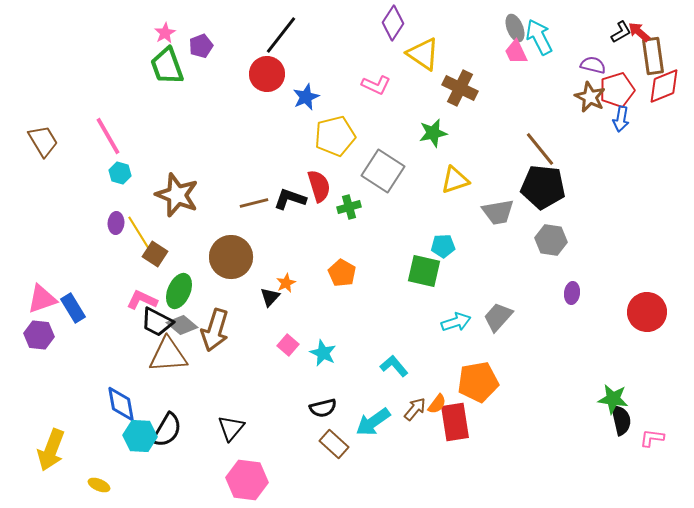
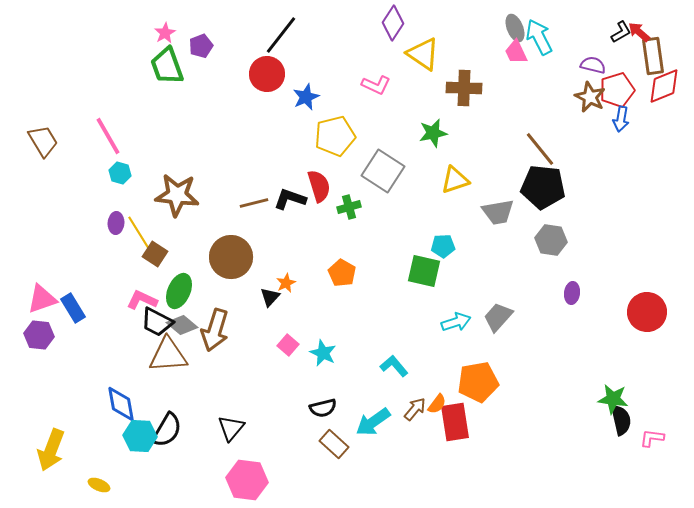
brown cross at (460, 88): moved 4 px right; rotated 24 degrees counterclockwise
brown star at (177, 195): rotated 15 degrees counterclockwise
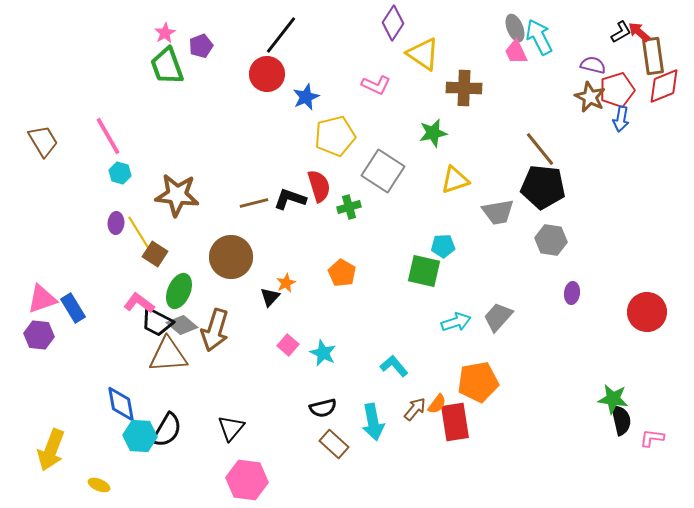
pink L-shape at (142, 300): moved 3 px left, 3 px down; rotated 12 degrees clockwise
cyan arrow at (373, 422): rotated 66 degrees counterclockwise
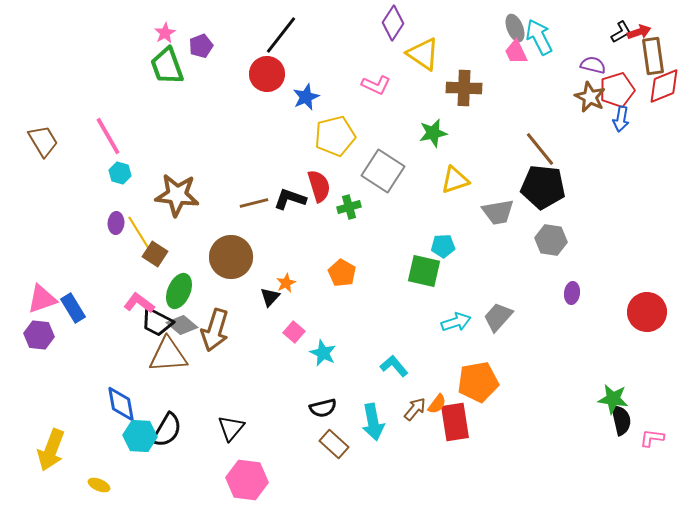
red arrow at (639, 32): rotated 120 degrees clockwise
pink square at (288, 345): moved 6 px right, 13 px up
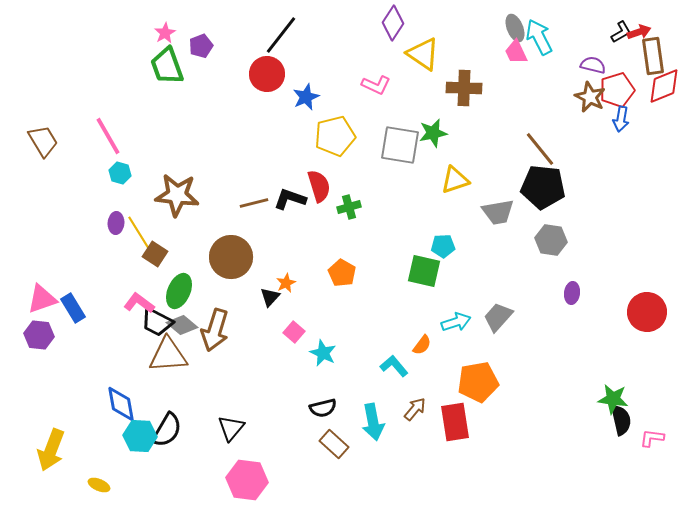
gray square at (383, 171): moved 17 px right, 26 px up; rotated 24 degrees counterclockwise
orange semicircle at (437, 404): moved 15 px left, 59 px up
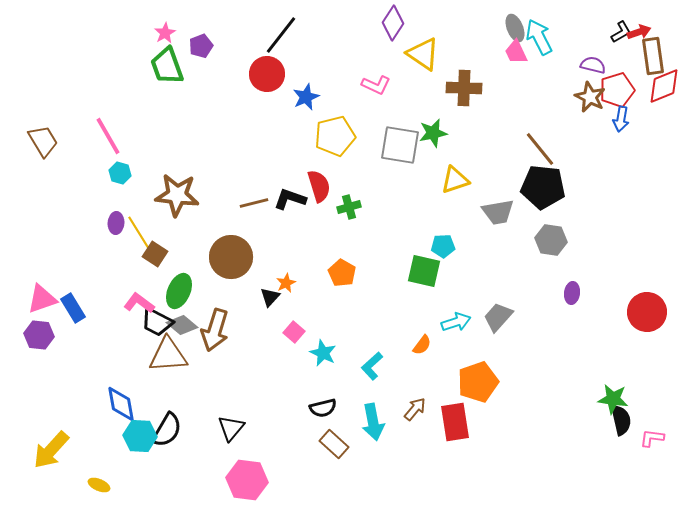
cyan L-shape at (394, 366): moved 22 px left; rotated 92 degrees counterclockwise
orange pentagon at (478, 382): rotated 9 degrees counterclockwise
yellow arrow at (51, 450): rotated 21 degrees clockwise
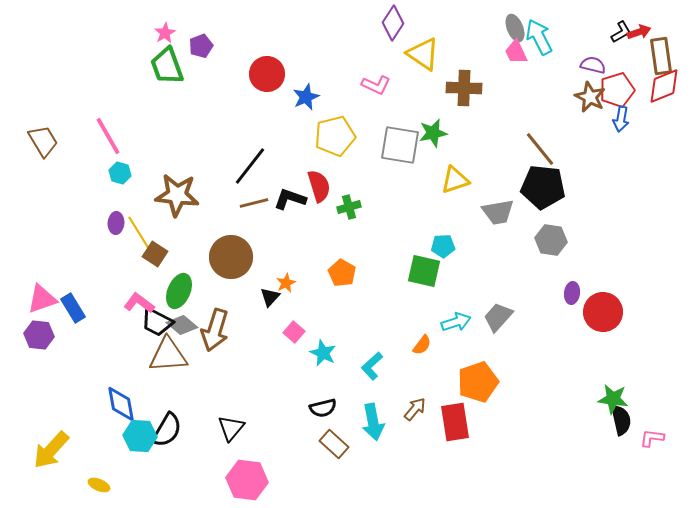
black line at (281, 35): moved 31 px left, 131 px down
brown rectangle at (653, 56): moved 8 px right
red circle at (647, 312): moved 44 px left
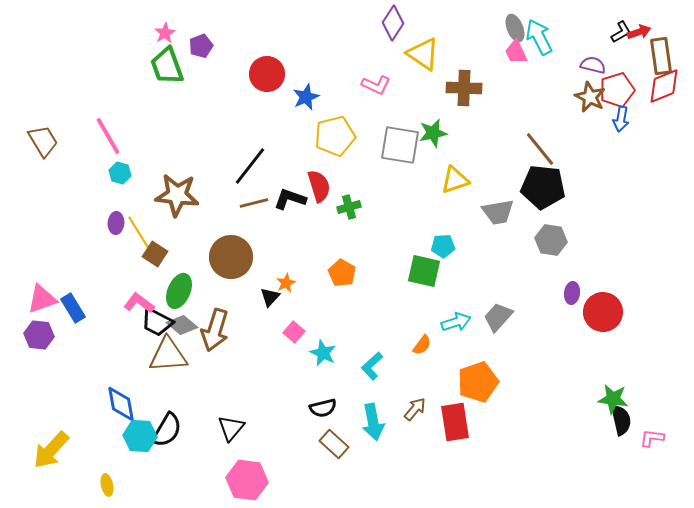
yellow ellipse at (99, 485): moved 8 px right; rotated 55 degrees clockwise
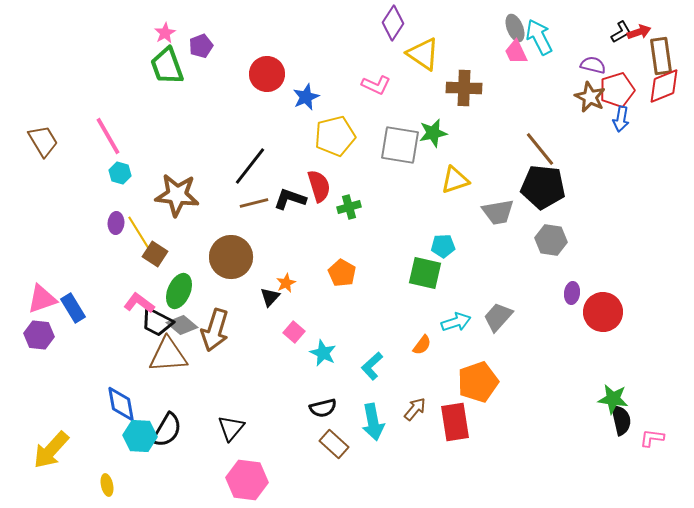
green square at (424, 271): moved 1 px right, 2 px down
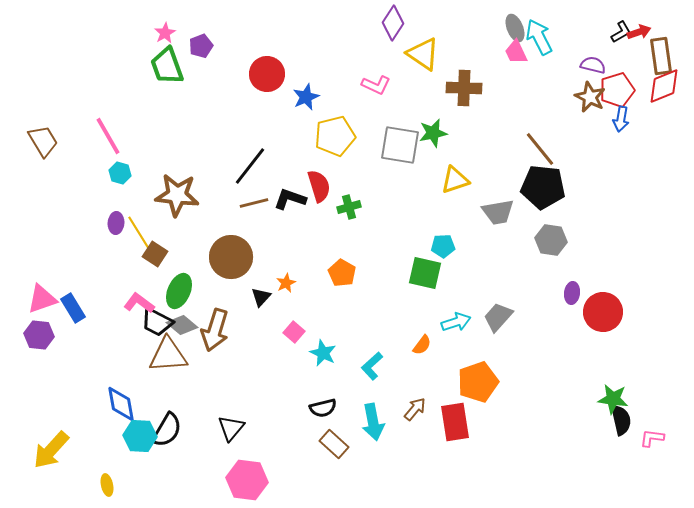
black triangle at (270, 297): moved 9 px left
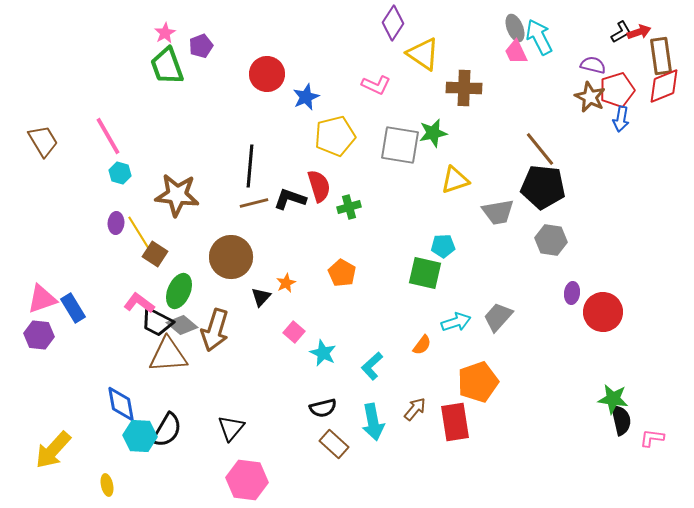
black line at (250, 166): rotated 33 degrees counterclockwise
yellow arrow at (51, 450): moved 2 px right
